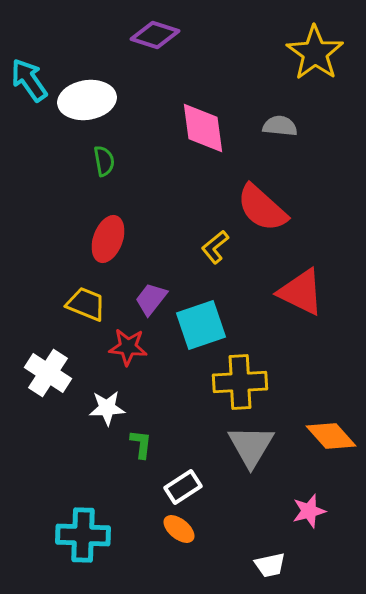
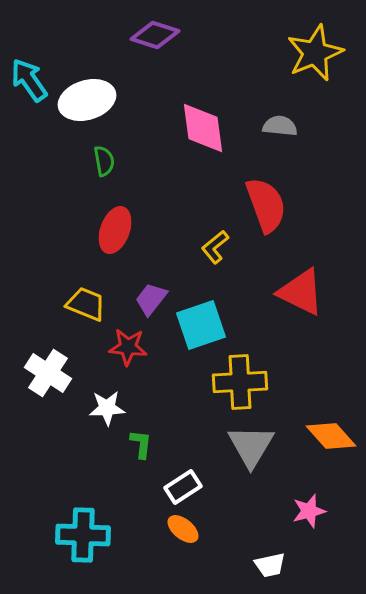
yellow star: rotated 14 degrees clockwise
white ellipse: rotated 8 degrees counterclockwise
red semicircle: moved 4 px right, 3 px up; rotated 152 degrees counterclockwise
red ellipse: moved 7 px right, 9 px up
orange ellipse: moved 4 px right
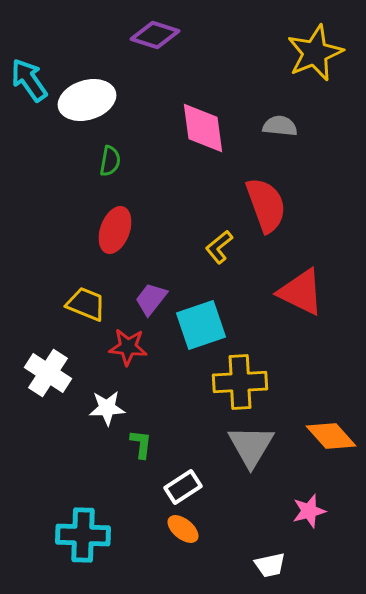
green semicircle: moved 6 px right; rotated 20 degrees clockwise
yellow L-shape: moved 4 px right
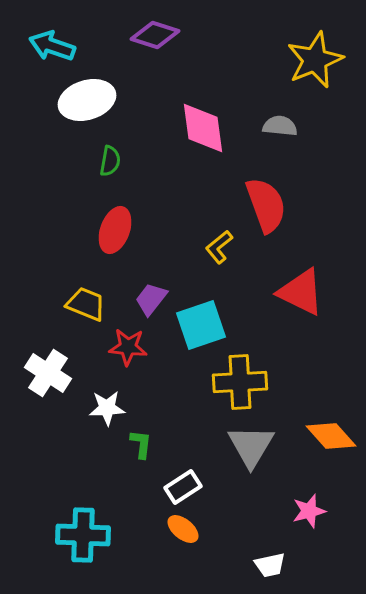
yellow star: moved 7 px down
cyan arrow: moved 23 px right, 34 px up; rotated 36 degrees counterclockwise
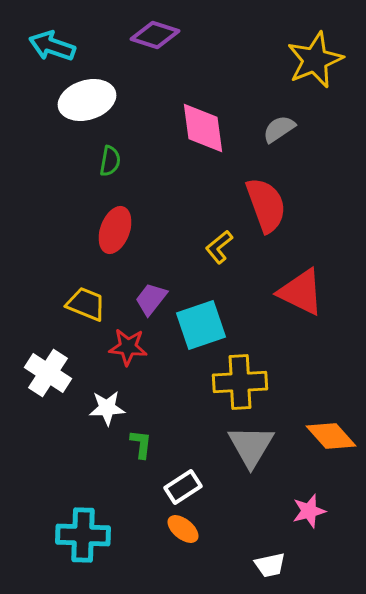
gray semicircle: moved 1 px left, 3 px down; rotated 40 degrees counterclockwise
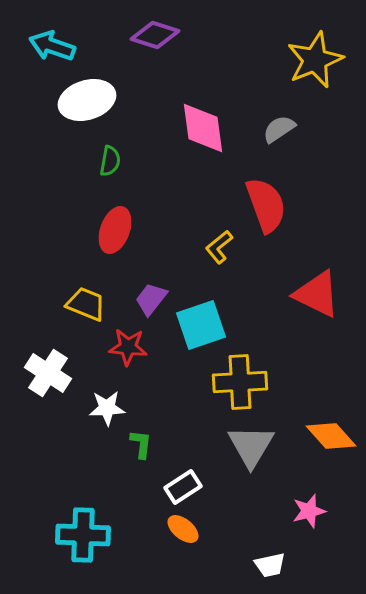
red triangle: moved 16 px right, 2 px down
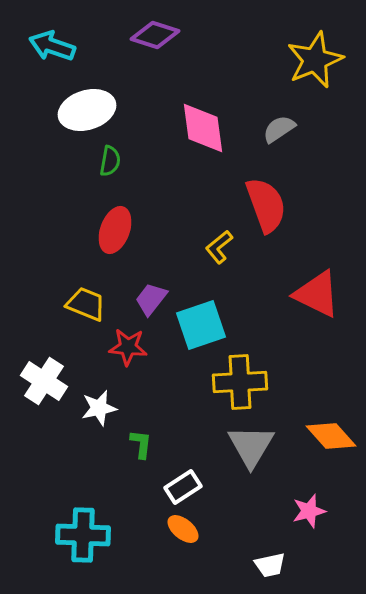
white ellipse: moved 10 px down
white cross: moved 4 px left, 8 px down
white star: moved 8 px left; rotated 9 degrees counterclockwise
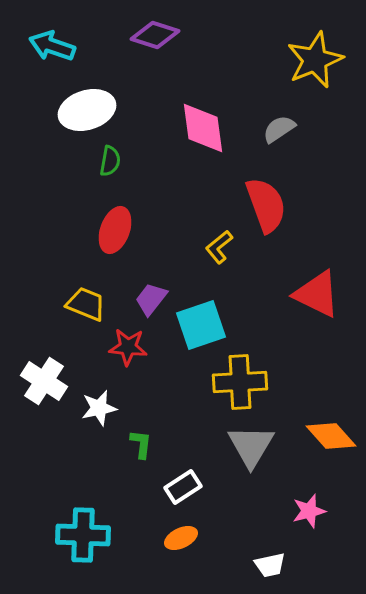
orange ellipse: moved 2 px left, 9 px down; rotated 64 degrees counterclockwise
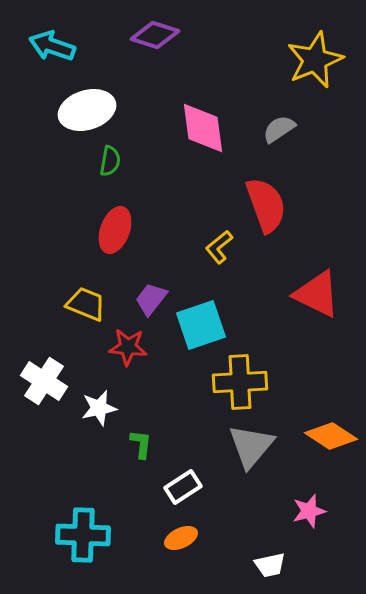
orange diamond: rotated 15 degrees counterclockwise
gray triangle: rotated 9 degrees clockwise
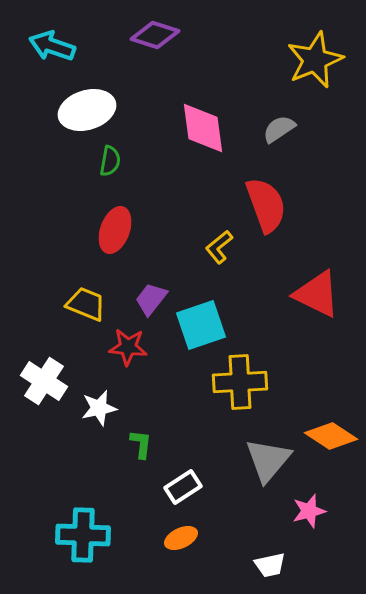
gray triangle: moved 17 px right, 14 px down
